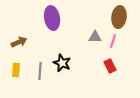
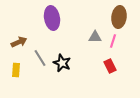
gray line: moved 13 px up; rotated 36 degrees counterclockwise
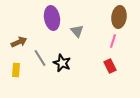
gray triangle: moved 18 px left, 6 px up; rotated 48 degrees clockwise
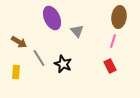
purple ellipse: rotated 15 degrees counterclockwise
brown arrow: rotated 56 degrees clockwise
gray line: moved 1 px left
black star: moved 1 px right, 1 px down
yellow rectangle: moved 2 px down
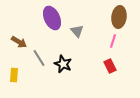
yellow rectangle: moved 2 px left, 3 px down
